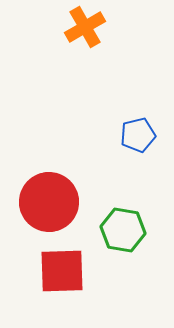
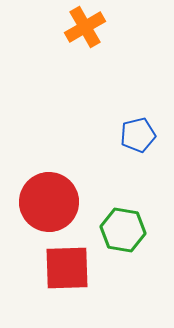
red square: moved 5 px right, 3 px up
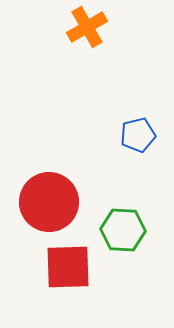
orange cross: moved 2 px right
green hexagon: rotated 6 degrees counterclockwise
red square: moved 1 px right, 1 px up
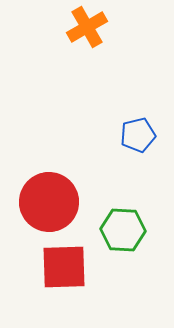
red square: moved 4 px left
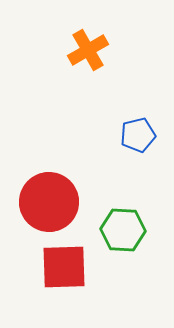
orange cross: moved 1 px right, 23 px down
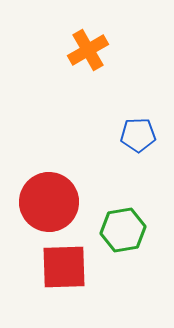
blue pentagon: rotated 12 degrees clockwise
green hexagon: rotated 12 degrees counterclockwise
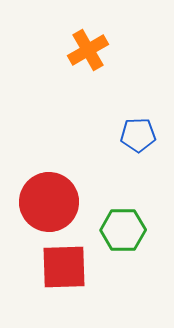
green hexagon: rotated 9 degrees clockwise
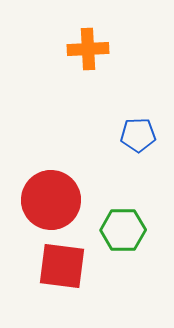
orange cross: moved 1 px up; rotated 27 degrees clockwise
red circle: moved 2 px right, 2 px up
red square: moved 2 px left, 1 px up; rotated 9 degrees clockwise
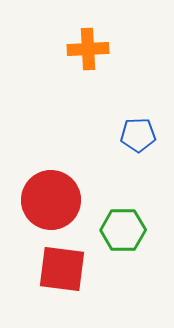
red square: moved 3 px down
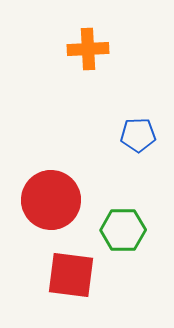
red square: moved 9 px right, 6 px down
